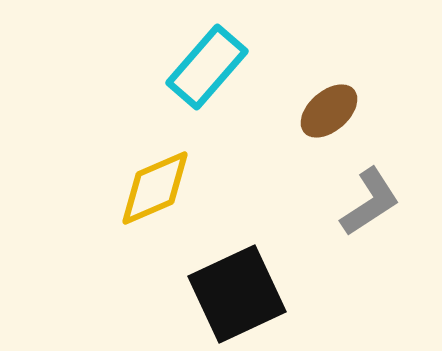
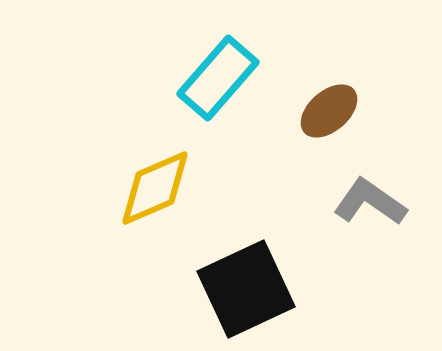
cyan rectangle: moved 11 px right, 11 px down
gray L-shape: rotated 112 degrees counterclockwise
black square: moved 9 px right, 5 px up
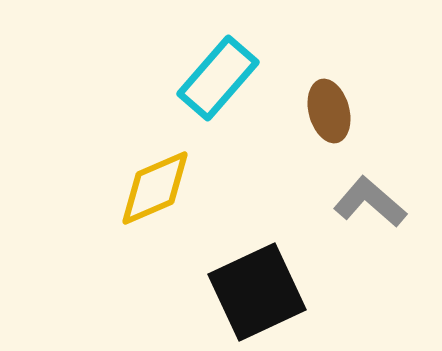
brown ellipse: rotated 64 degrees counterclockwise
gray L-shape: rotated 6 degrees clockwise
black square: moved 11 px right, 3 px down
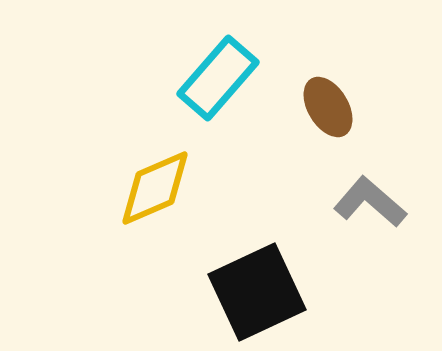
brown ellipse: moved 1 px left, 4 px up; rotated 16 degrees counterclockwise
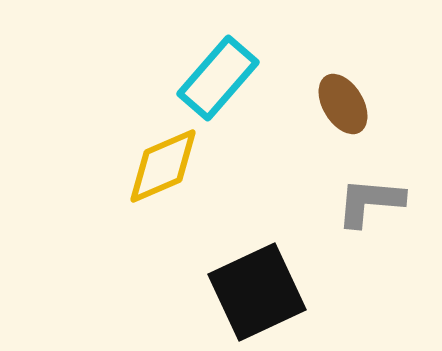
brown ellipse: moved 15 px right, 3 px up
yellow diamond: moved 8 px right, 22 px up
gray L-shape: rotated 36 degrees counterclockwise
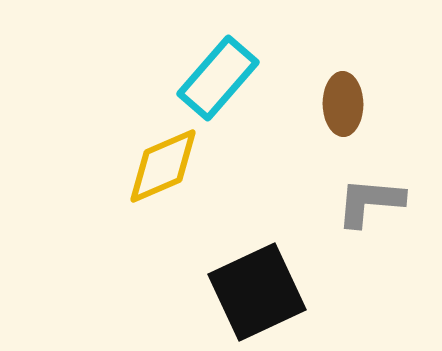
brown ellipse: rotated 30 degrees clockwise
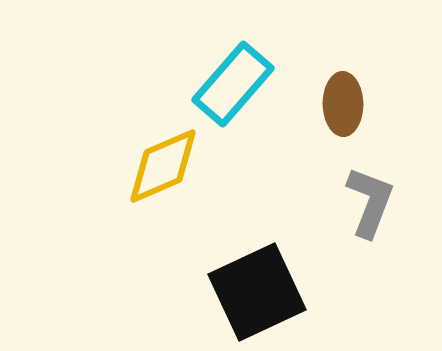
cyan rectangle: moved 15 px right, 6 px down
gray L-shape: rotated 106 degrees clockwise
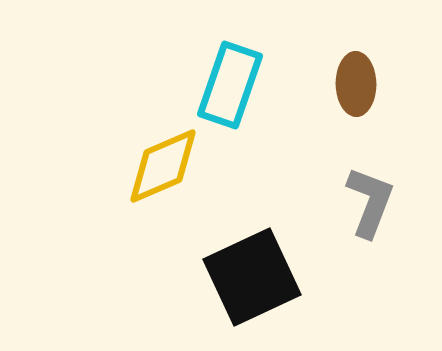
cyan rectangle: moved 3 px left, 1 px down; rotated 22 degrees counterclockwise
brown ellipse: moved 13 px right, 20 px up
black square: moved 5 px left, 15 px up
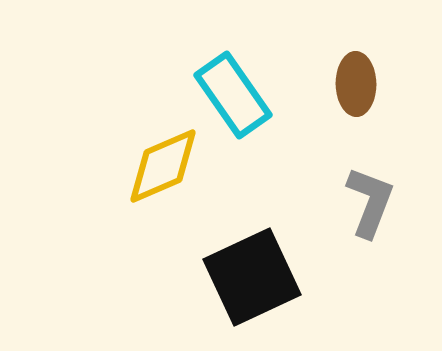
cyan rectangle: moved 3 px right, 10 px down; rotated 54 degrees counterclockwise
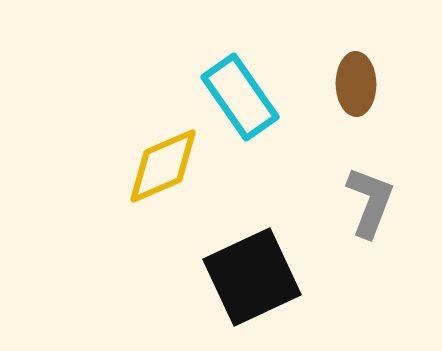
cyan rectangle: moved 7 px right, 2 px down
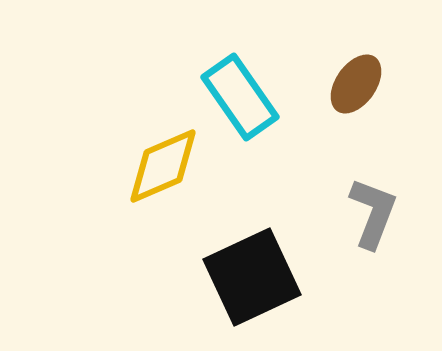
brown ellipse: rotated 36 degrees clockwise
gray L-shape: moved 3 px right, 11 px down
